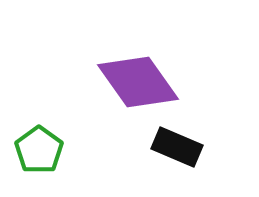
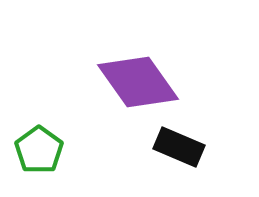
black rectangle: moved 2 px right
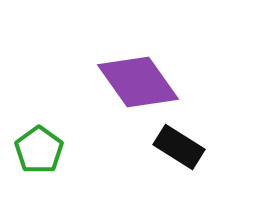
black rectangle: rotated 9 degrees clockwise
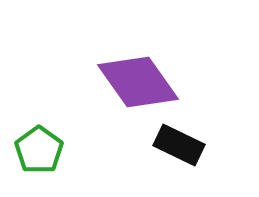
black rectangle: moved 2 px up; rotated 6 degrees counterclockwise
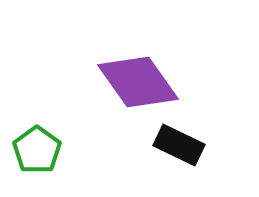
green pentagon: moved 2 px left
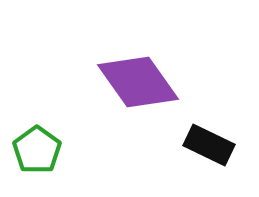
black rectangle: moved 30 px right
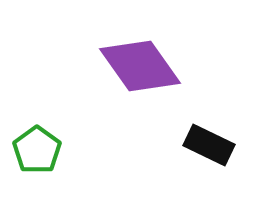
purple diamond: moved 2 px right, 16 px up
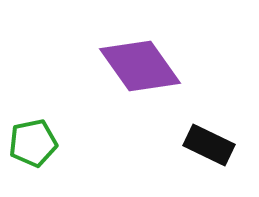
green pentagon: moved 4 px left, 7 px up; rotated 24 degrees clockwise
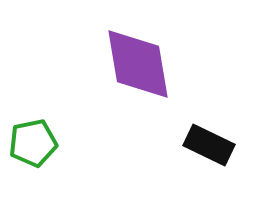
purple diamond: moved 2 px left, 2 px up; rotated 26 degrees clockwise
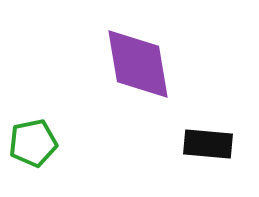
black rectangle: moved 1 px left, 1 px up; rotated 21 degrees counterclockwise
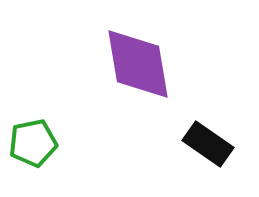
black rectangle: rotated 30 degrees clockwise
